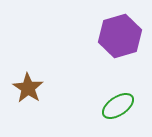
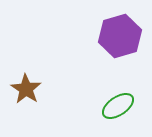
brown star: moved 2 px left, 1 px down
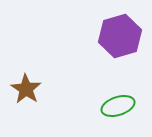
green ellipse: rotated 16 degrees clockwise
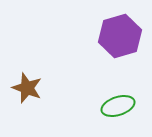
brown star: moved 1 px right, 1 px up; rotated 12 degrees counterclockwise
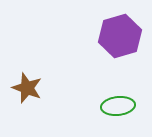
green ellipse: rotated 12 degrees clockwise
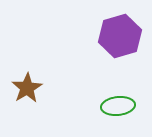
brown star: rotated 20 degrees clockwise
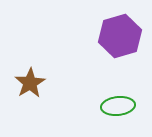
brown star: moved 3 px right, 5 px up
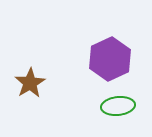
purple hexagon: moved 10 px left, 23 px down; rotated 9 degrees counterclockwise
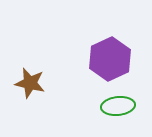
brown star: rotated 28 degrees counterclockwise
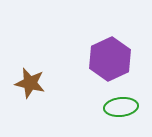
green ellipse: moved 3 px right, 1 px down
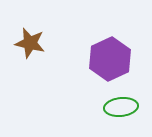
brown star: moved 40 px up
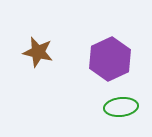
brown star: moved 8 px right, 9 px down
